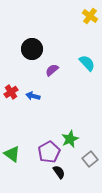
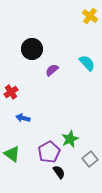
blue arrow: moved 10 px left, 22 px down
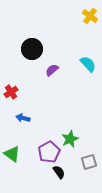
cyan semicircle: moved 1 px right, 1 px down
gray square: moved 1 px left, 3 px down; rotated 21 degrees clockwise
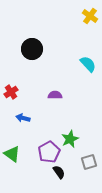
purple semicircle: moved 3 px right, 25 px down; rotated 40 degrees clockwise
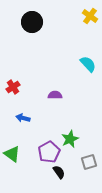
black circle: moved 27 px up
red cross: moved 2 px right, 5 px up
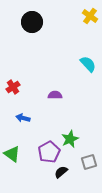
black semicircle: moved 2 px right; rotated 96 degrees counterclockwise
